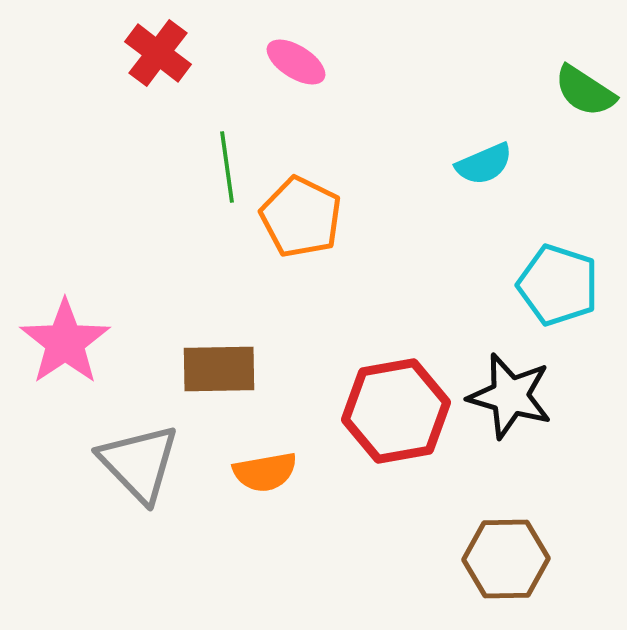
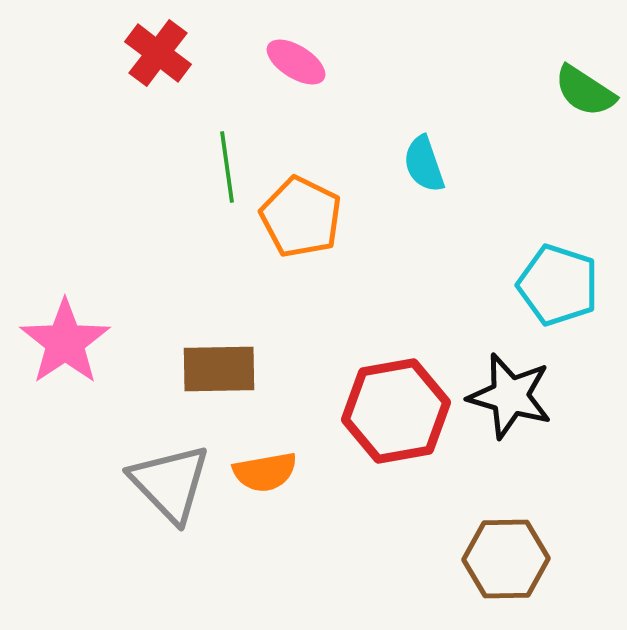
cyan semicircle: moved 60 px left; rotated 94 degrees clockwise
gray triangle: moved 31 px right, 20 px down
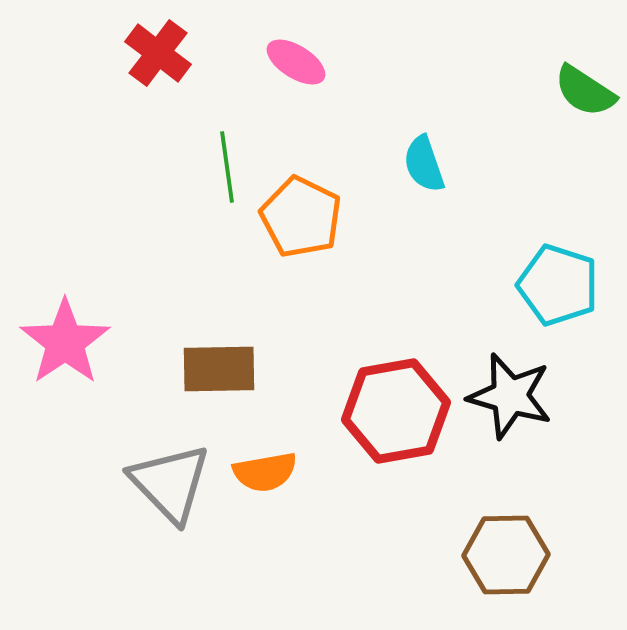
brown hexagon: moved 4 px up
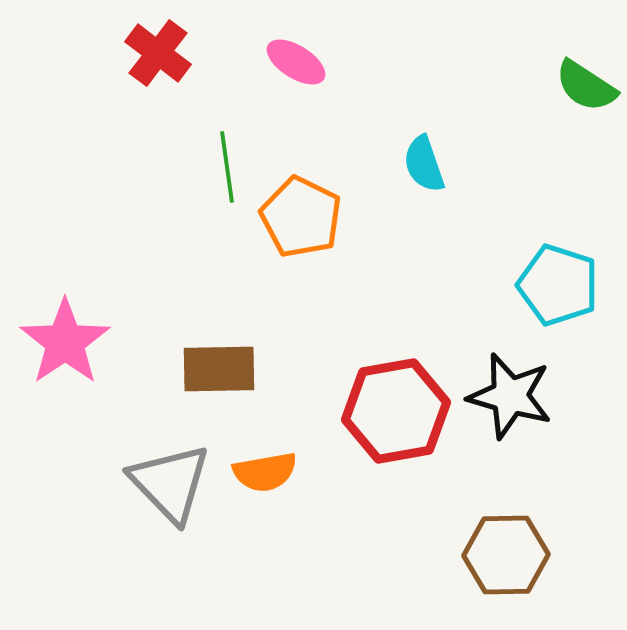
green semicircle: moved 1 px right, 5 px up
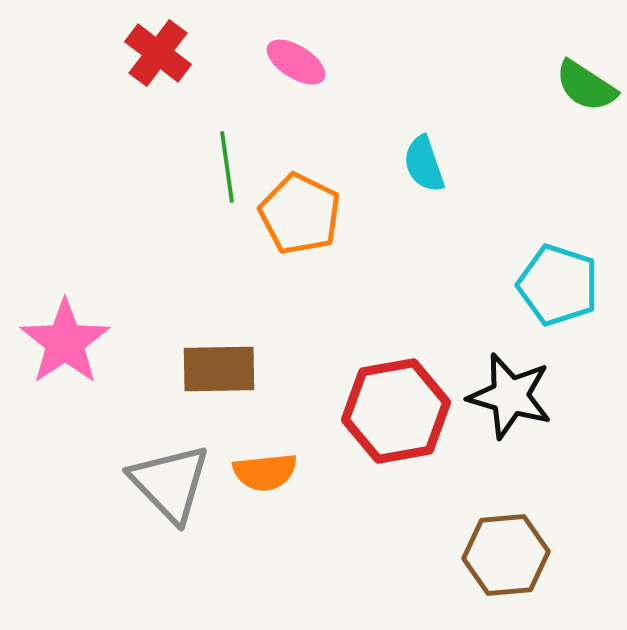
orange pentagon: moved 1 px left, 3 px up
orange semicircle: rotated 4 degrees clockwise
brown hexagon: rotated 4 degrees counterclockwise
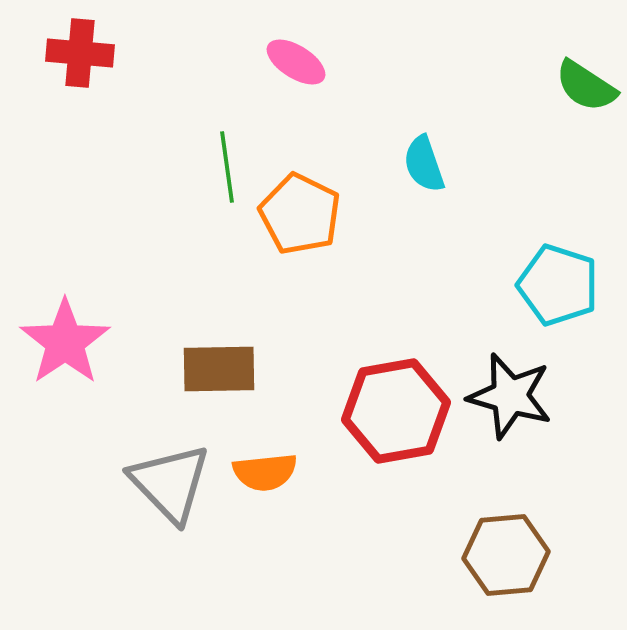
red cross: moved 78 px left; rotated 32 degrees counterclockwise
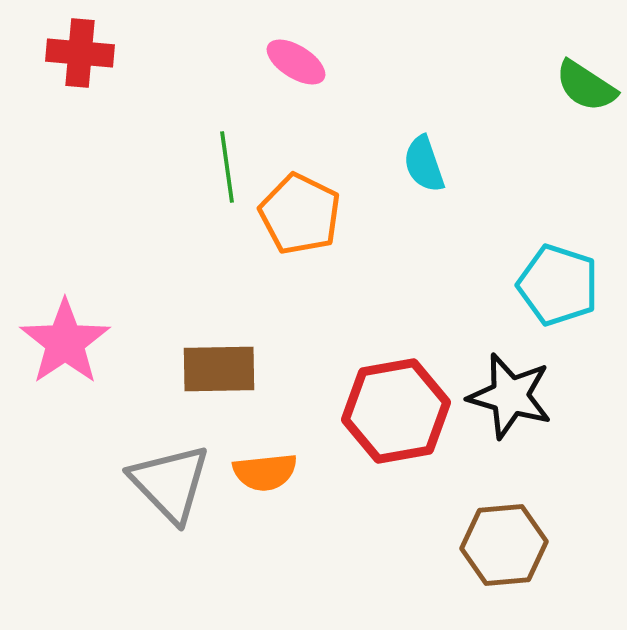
brown hexagon: moved 2 px left, 10 px up
